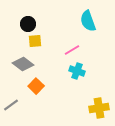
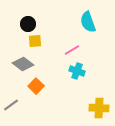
cyan semicircle: moved 1 px down
yellow cross: rotated 12 degrees clockwise
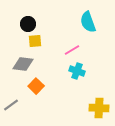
gray diamond: rotated 30 degrees counterclockwise
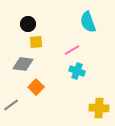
yellow square: moved 1 px right, 1 px down
orange square: moved 1 px down
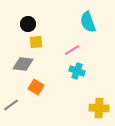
orange square: rotated 14 degrees counterclockwise
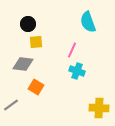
pink line: rotated 35 degrees counterclockwise
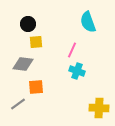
orange square: rotated 35 degrees counterclockwise
gray line: moved 7 px right, 1 px up
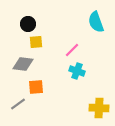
cyan semicircle: moved 8 px right
pink line: rotated 21 degrees clockwise
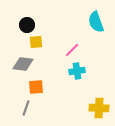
black circle: moved 1 px left, 1 px down
cyan cross: rotated 28 degrees counterclockwise
gray line: moved 8 px right, 4 px down; rotated 35 degrees counterclockwise
